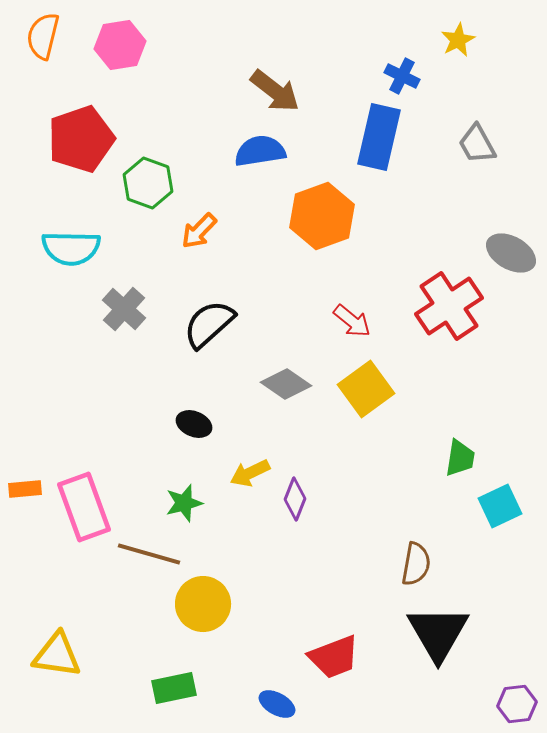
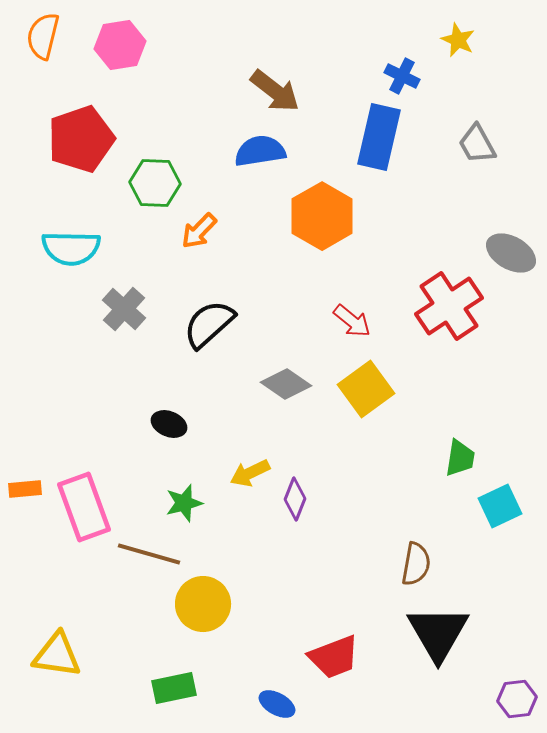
yellow star: rotated 20 degrees counterclockwise
green hexagon: moved 7 px right; rotated 18 degrees counterclockwise
orange hexagon: rotated 10 degrees counterclockwise
black ellipse: moved 25 px left
purple hexagon: moved 5 px up
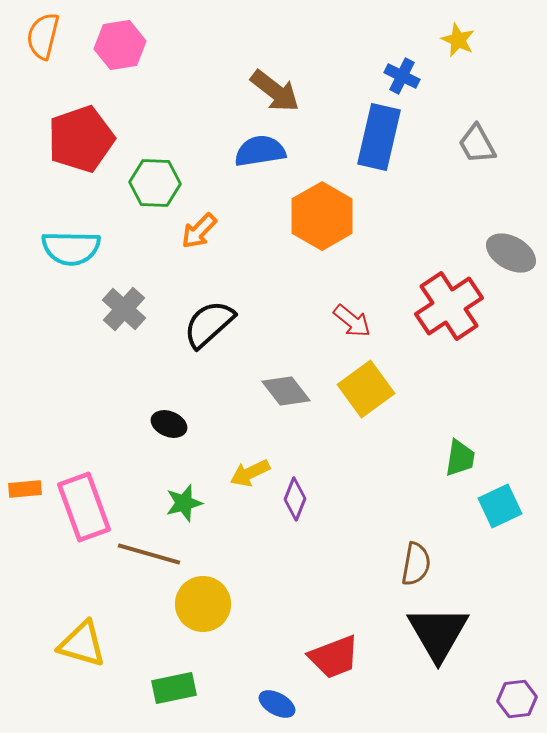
gray diamond: moved 7 px down; rotated 18 degrees clockwise
yellow triangle: moved 25 px right, 11 px up; rotated 8 degrees clockwise
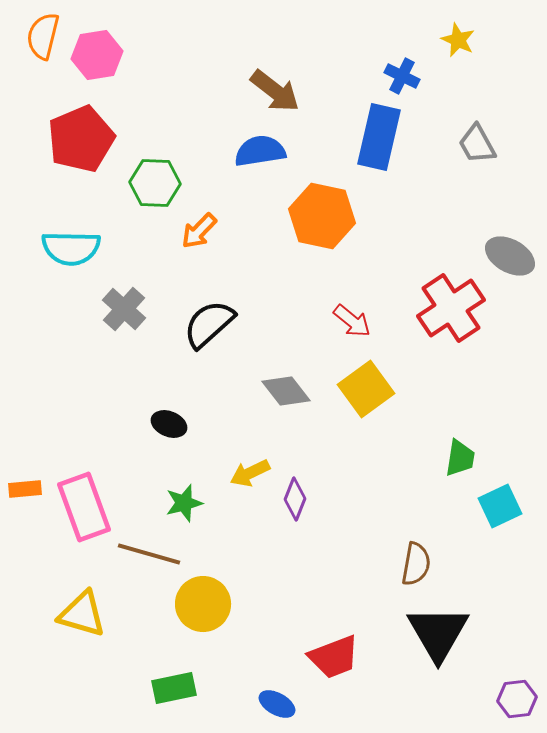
pink hexagon: moved 23 px left, 10 px down
red pentagon: rotated 4 degrees counterclockwise
orange hexagon: rotated 18 degrees counterclockwise
gray ellipse: moved 1 px left, 3 px down
red cross: moved 2 px right, 2 px down
yellow triangle: moved 30 px up
